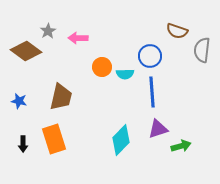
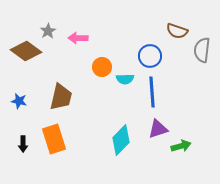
cyan semicircle: moved 5 px down
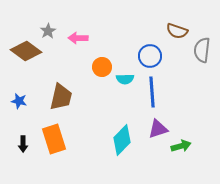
cyan diamond: moved 1 px right
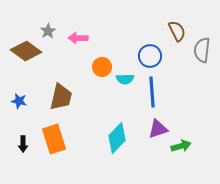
brown semicircle: rotated 135 degrees counterclockwise
cyan diamond: moved 5 px left, 2 px up
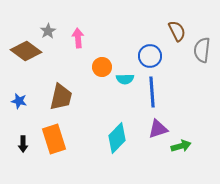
pink arrow: rotated 84 degrees clockwise
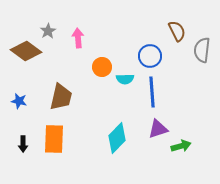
orange rectangle: rotated 20 degrees clockwise
